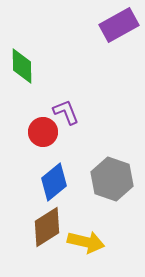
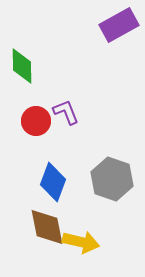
red circle: moved 7 px left, 11 px up
blue diamond: moved 1 px left; rotated 30 degrees counterclockwise
brown diamond: rotated 69 degrees counterclockwise
yellow arrow: moved 5 px left
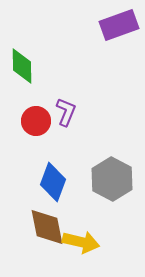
purple rectangle: rotated 9 degrees clockwise
purple L-shape: rotated 44 degrees clockwise
gray hexagon: rotated 9 degrees clockwise
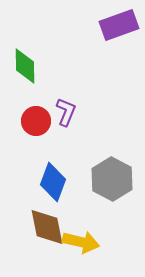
green diamond: moved 3 px right
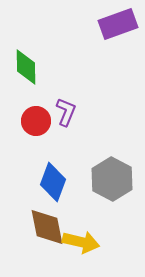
purple rectangle: moved 1 px left, 1 px up
green diamond: moved 1 px right, 1 px down
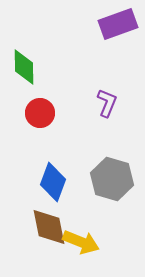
green diamond: moved 2 px left
purple L-shape: moved 41 px right, 9 px up
red circle: moved 4 px right, 8 px up
gray hexagon: rotated 12 degrees counterclockwise
brown diamond: moved 2 px right
yellow arrow: rotated 9 degrees clockwise
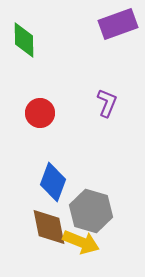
green diamond: moved 27 px up
gray hexagon: moved 21 px left, 32 px down
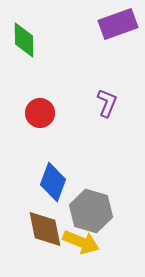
brown diamond: moved 4 px left, 2 px down
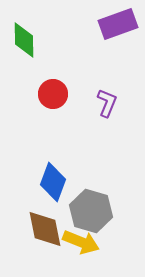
red circle: moved 13 px right, 19 px up
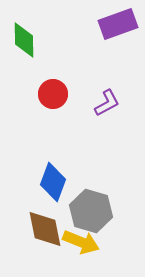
purple L-shape: rotated 40 degrees clockwise
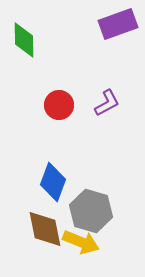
red circle: moved 6 px right, 11 px down
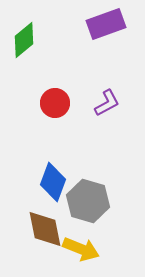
purple rectangle: moved 12 px left
green diamond: rotated 51 degrees clockwise
red circle: moved 4 px left, 2 px up
gray hexagon: moved 3 px left, 10 px up
yellow arrow: moved 7 px down
